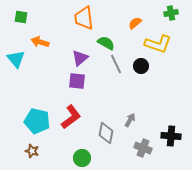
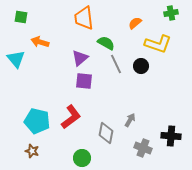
purple square: moved 7 px right
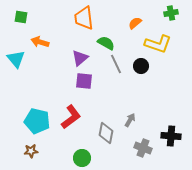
brown star: moved 1 px left; rotated 24 degrees counterclockwise
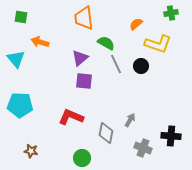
orange semicircle: moved 1 px right, 1 px down
red L-shape: rotated 120 degrees counterclockwise
cyan pentagon: moved 17 px left, 16 px up; rotated 10 degrees counterclockwise
brown star: rotated 16 degrees clockwise
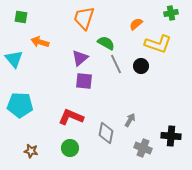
orange trapezoid: rotated 25 degrees clockwise
cyan triangle: moved 2 px left
green circle: moved 12 px left, 10 px up
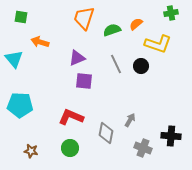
green semicircle: moved 6 px right, 13 px up; rotated 48 degrees counterclockwise
purple triangle: moved 3 px left; rotated 18 degrees clockwise
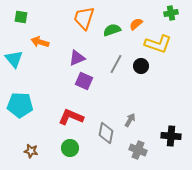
gray line: rotated 54 degrees clockwise
purple square: rotated 18 degrees clockwise
gray cross: moved 5 px left, 2 px down
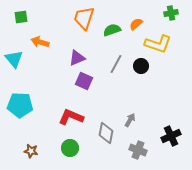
green square: rotated 16 degrees counterclockwise
black cross: rotated 30 degrees counterclockwise
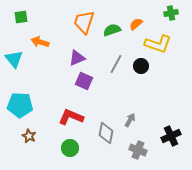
orange trapezoid: moved 4 px down
brown star: moved 2 px left, 15 px up; rotated 16 degrees clockwise
